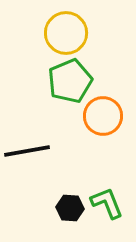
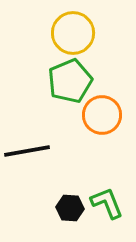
yellow circle: moved 7 px right
orange circle: moved 1 px left, 1 px up
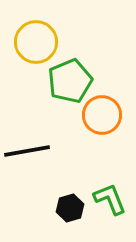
yellow circle: moved 37 px left, 9 px down
green L-shape: moved 3 px right, 4 px up
black hexagon: rotated 20 degrees counterclockwise
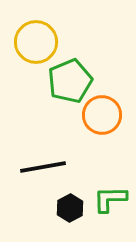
black line: moved 16 px right, 16 px down
green L-shape: rotated 69 degrees counterclockwise
black hexagon: rotated 12 degrees counterclockwise
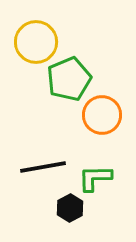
green pentagon: moved 1 px left, 2 px up
green L-shape: moved 15 px left, 21 px up
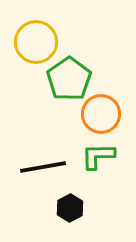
green pentagon: rotated 12 degrees counterclockwise
orange circle: moved 1 px left, 1 px up
green L-shape: moved 3 px right, 22 px up
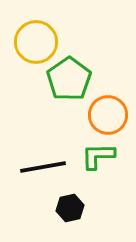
orange circle: moved 7 px right, 1 px down
black hexagon: rotated 16 degrees clockwise
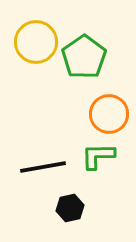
green pentagon: moved 15 px right, 22 px up
orange circle: moved 1 px right, 1 px up
